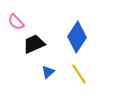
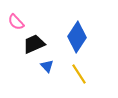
blue triangle: moved 1 px left, 6 px up; rotated 32 degrees counterclockwise
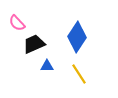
pink semicircle: moved 1 px right, 1 px down
blue triangle: rotated 48 degrees counterclockwise
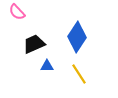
pink semicircle: moved 11 px up
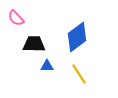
pink semicircle: moved 1 px left, 6 px down
blue diamond: rotated 20 degrees clockwise
black trapezoid: rotated 25 degrees clockwise
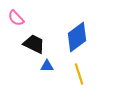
black trapezoid: rotated 25 degrees clockwise
yellow line: rotated 15 degrees clockwise
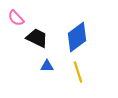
black trapezoid: moved 3 px right, 6 px up
yellow line: moved 1 px left, 2 px up
